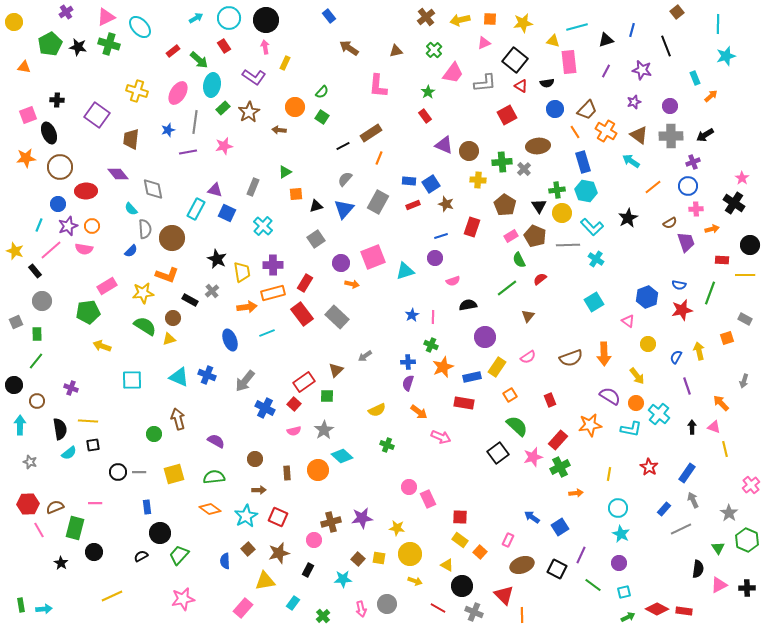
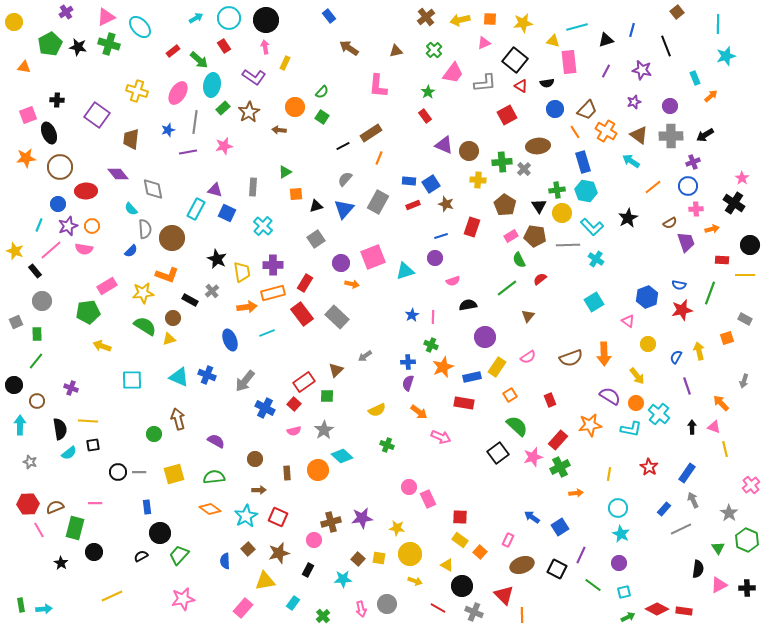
gray rectangle at (253, 187): rotated 18 degrees counterclockwise
brown pentagon at (535, 236): rotated 15 degrees counterclockwise
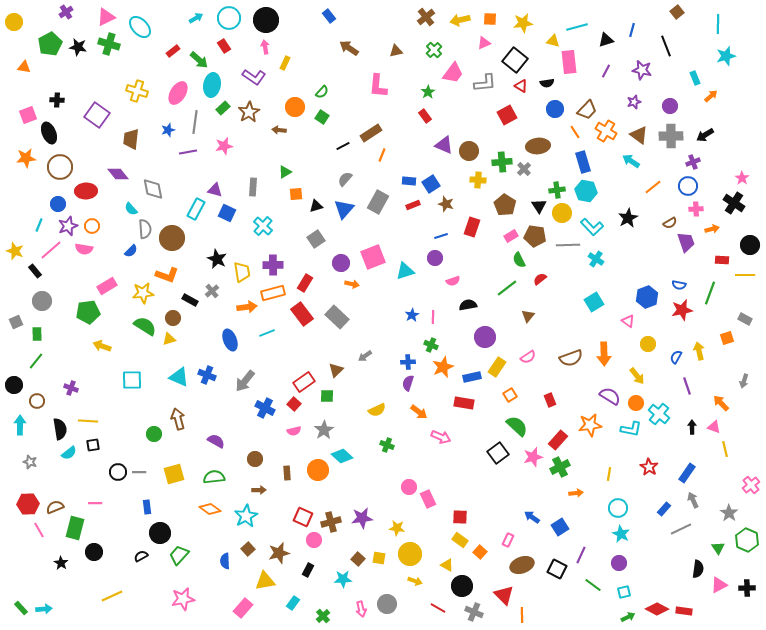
orange line at (379, 158): moved 3 px right, 3 px up
red square at (278, 517): moved 25 px right
green rectangle at (21, 605): moved 3 px down; rotated 32 degrees counterclockwise
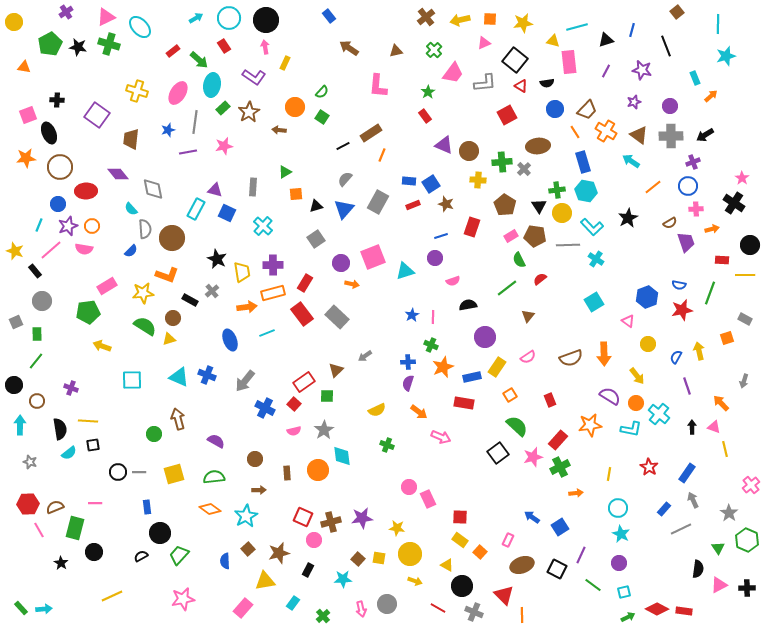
cyan diamond at (342, 456): rotated 40 degrees clockwise
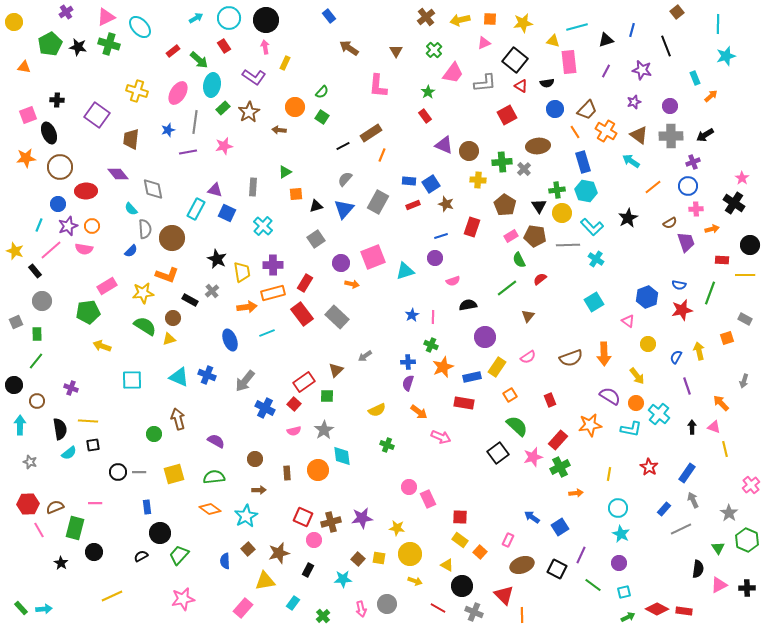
brown triangle at (396, 51): rotated 48 degrees counterclockwise
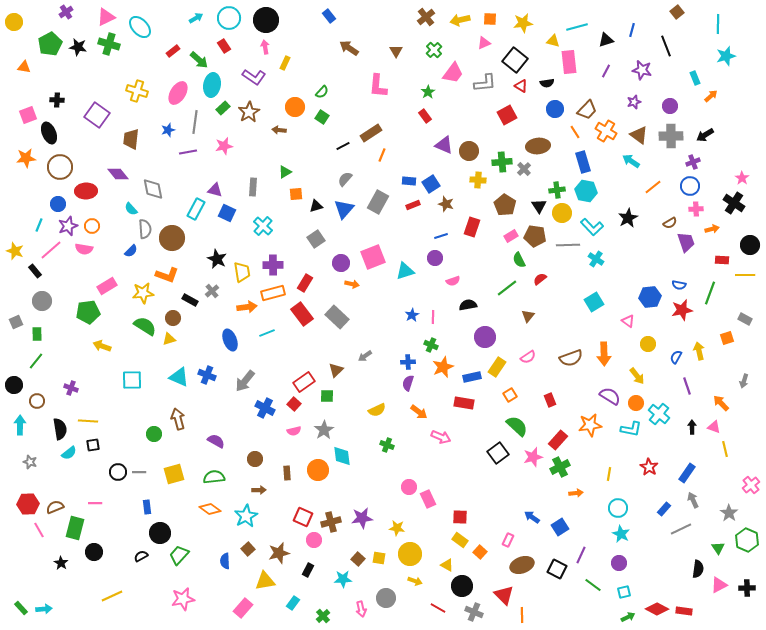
blue circle at (688, 186): moved 2 px right
blue hexagon at (647, 297): moved 3 px right; rotated 15 degrees clockwise
gray circle at (387, 604): moved 1 px left, 6 px up
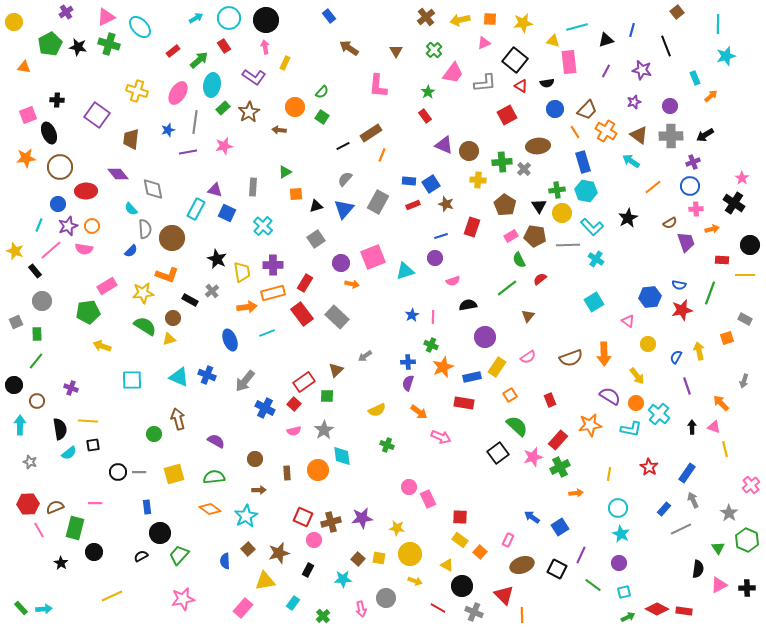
green arrow at (199, 60): rotated 84 degrees counterclockwise
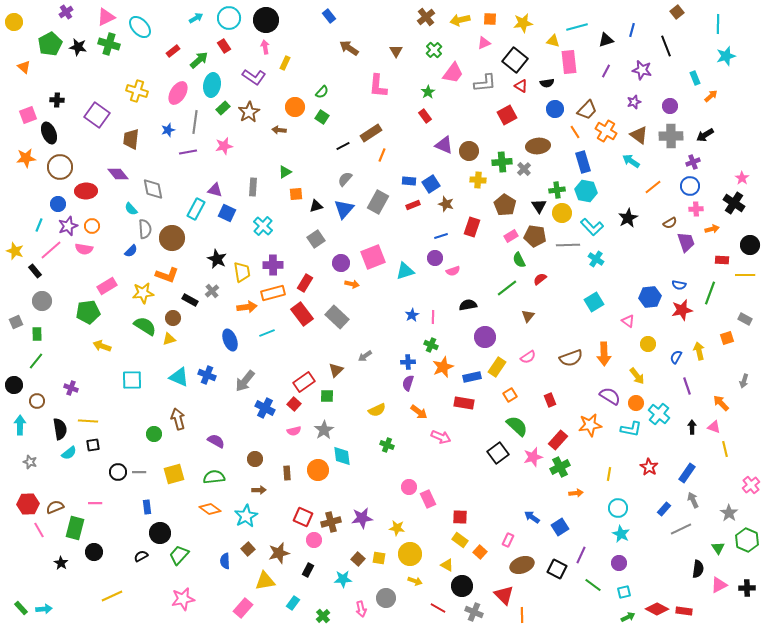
orange triangle at (24, 67): rotated 32 degrees clockwise
pink semicircle at (453, 281): moved 10 px up
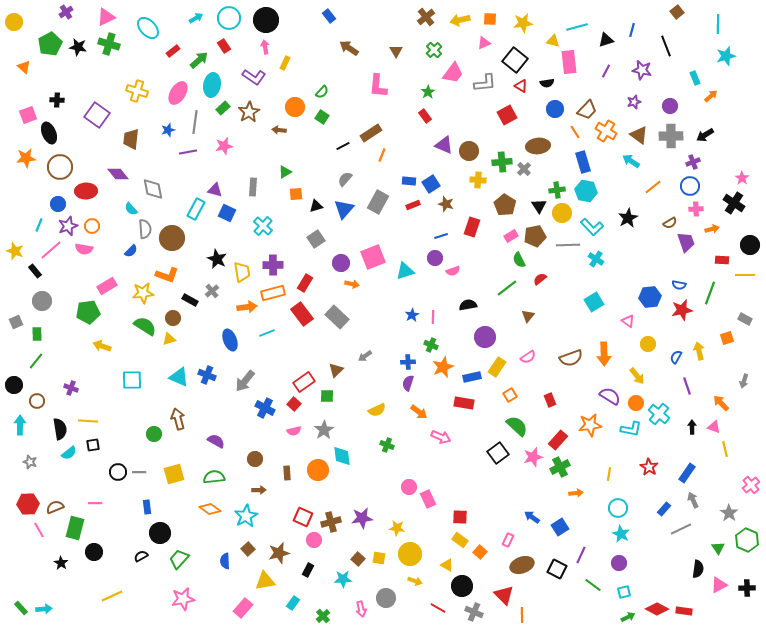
cyan ellipse at (140, 27): moved 8 px right, 1 px down
brown pentagon at (535, 236): rotated 20 degrees counterclockwise
green trapezoid at (179, 555): moved 4 px down
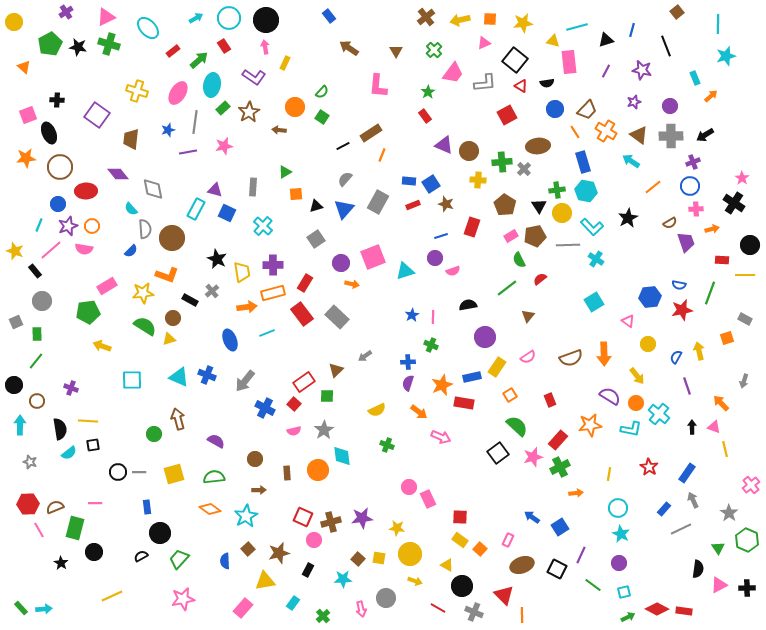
orange star at (443, 367): moved 1 px left, 18 px down
orange square at (480, 552): moved 3 px up
